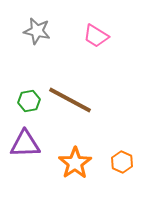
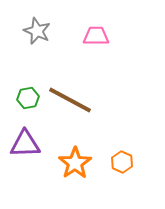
gray star: rotated 12 degrees clockwise
pink trapezoid: rotated 148 degrees clockwise
green hexagon: moved 1 px left, 3 px up
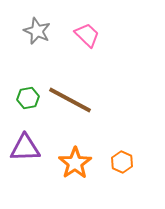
pink trapezoid: moved 9 px left, 1 px up; rotated 44 degrees clockwise
purple triangle: moved 4 px down
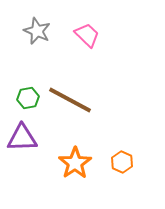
purple triangle: moved 3 px left, 10 px up
